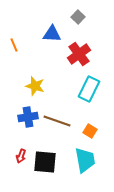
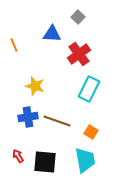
orange square: moved 1 px right, 1 px down
red arrow: moved 3 px left; rotated 128 degrees clockwise
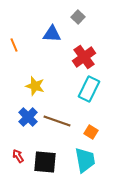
red cross: moved 5 px right, 3 px down
blue cross: rotated 36 degrees counterclockwise
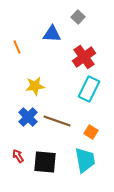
orange line: moved 3 px right, 2 px down
yellow star: rotated 24 degrees counterclockwise
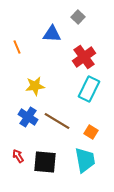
blue cross: rotated 12 degrees counterclockwise
brown line: rotated 12 degrees clockwise
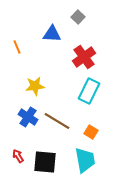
cyan rectangle: moved 2 px down
